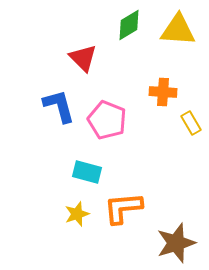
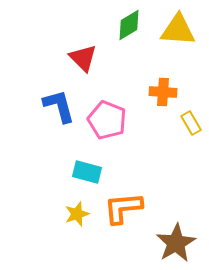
brown star: rotated 12 degrees counterclockwise
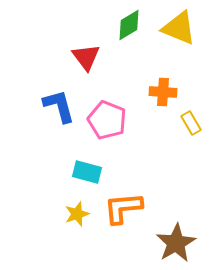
yellow triangle: moved 1 px right, 2 px up; rotated 18 degrees clockwise
red triangle: moved 3 px right, 1 px up; rotated 8 degrees clockwise
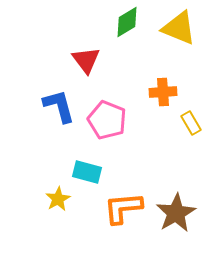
green diamond: moved 2 px left, 3 px up
red triangle: moved 3 px down
orange cross: rotated 8 degrees counterclockwise
yellow star: moved 19 px left, 15 px up; rotated 10 degrees counterclockwise
brown star: moved 30 px up
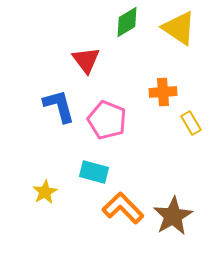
yellow triangle: rotated 12 degrees clockwise
cyan rectangle: moved 7 px right
yellow star: moved 13 px left, 7 px up
orange L-shape: rotated 51 degrees clockwise
brown star: moved 3 px left, 3 px down
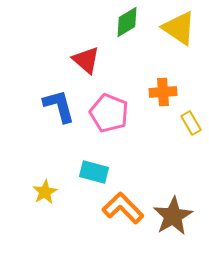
red triangle: rotated 12 degrees counterclockwise
pink pentagon: moved 2 px right, 7 px up
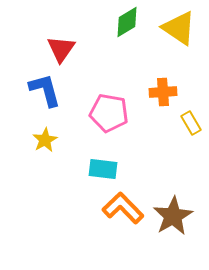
red triangle: moved 25 px left, 11 px up; rotated 24 degrees clockwise
blue L-shape: moved 14 px left, 16 px up
pink pentagon: rotated 12 degrees counterclockwise
cyan rectangle: moved 9 px right, 3 px up; rotated 8 degrees counterclockwise
yellow star: moved 52 px up
